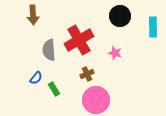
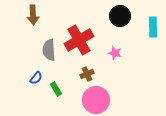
green rectangle: moved 2 px right
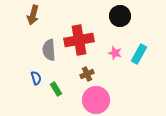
brown arrow: rotated 18 degrees clockwise
cyan rectangle: moved 14 px left, 27 px down; rotated 30 degrees clockwise
red cross: rotated 20 degrees clockwise
blue semicircle: rotated 56 degrees counterclockwise
